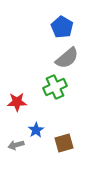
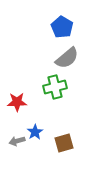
green cross: rotated 10 degrees clockwise
blue star: moved 1 px left, 2 px down
gray arrow: moved 1 px right, 4 px up
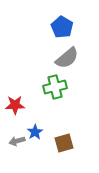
red star: moved 2 px left, 3 px down
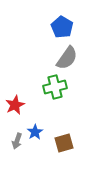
gray semicircle: rotated 15 degrees counterclockwise
red star: rotated 24 degrees counterclockwise
gray arrow: rotated 56 degrees counterclockwise
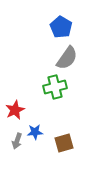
blue pentagon: moved 1 px left
red star: moved 5 px down
blue star: rotated 28 degrees clockwise
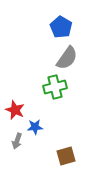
red star: rotated 24 degrees counterclockwise
blue star: moved 5 px up
brown square: moved 2 px right, 13 px down
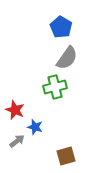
blue star: rotated 21 degrees clockwise
gray arrow: rotated 147 degrees counterclockwise
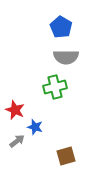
gray semicircle: moved 1 px left, 1 px up; rotated 55 degrees clockwise
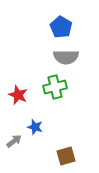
red star: moved 3 px right, 15 px up
gray arrow: moved 3 px left
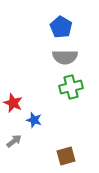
gray semicircle: moved 1 px left
green cross: moved 16 px right
red star: moved 5 px left, 8 px down
blue star: moved 1 px left, 7 px up
